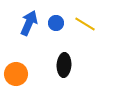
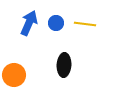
yellow line: rotated 25 degrees counterclockwise
orange circle: moved 2 px left, 1 px down
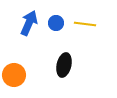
black ellipse: rotated 10 degrees clockwise
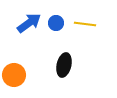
blue arrow: rotated 30 degrees clockwise
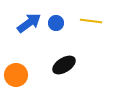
yellow line: moved 6 px right, 3 px up
black ellipse: rotated 45 degrees clockwise
orange circle: moved 2 px right
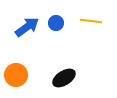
blue arrow: moved 2 px left, 4 px down
black ellipse: moved 13 px down
